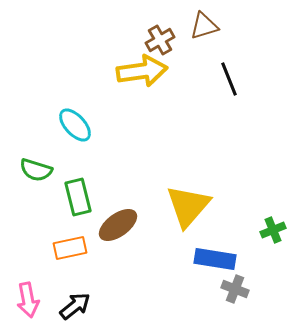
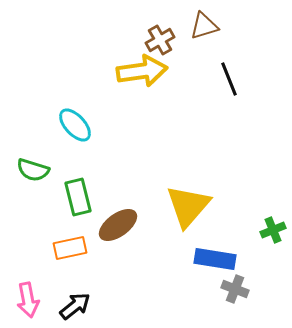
green semicircle: moved 3 px left
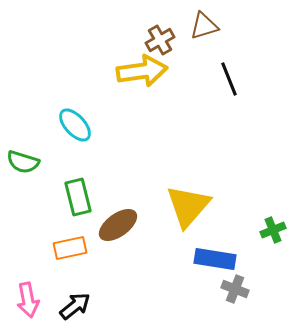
green semicircle: moved 10 px left, 8 px up
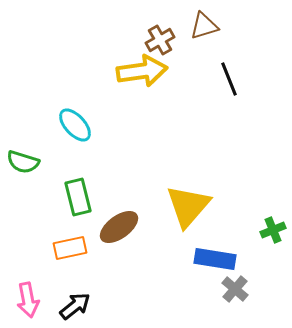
brown ellipse: moved 1 px right, 2 px down
gray cross: rotated 20 degrees clockwise
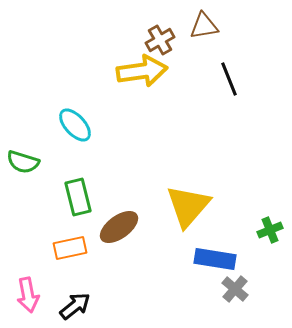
brown triangle: rotated 8 degrees clockwise
green cross: moved 3 px left
pink arrow: moved 5 px up
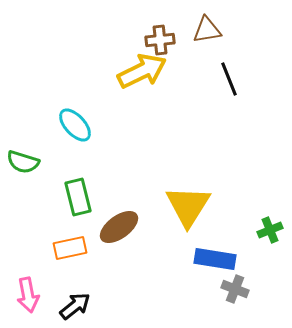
brown triangle: moved 3 px right, 4 px down
brown cross: rotated 24 degrees clockwise
yellow arrow: rotated 18 degrees counterclockwise
yellow triangle: rotated 9 degrees counterclockwise
gray cross: rotated 20 degrees counterclockwise
